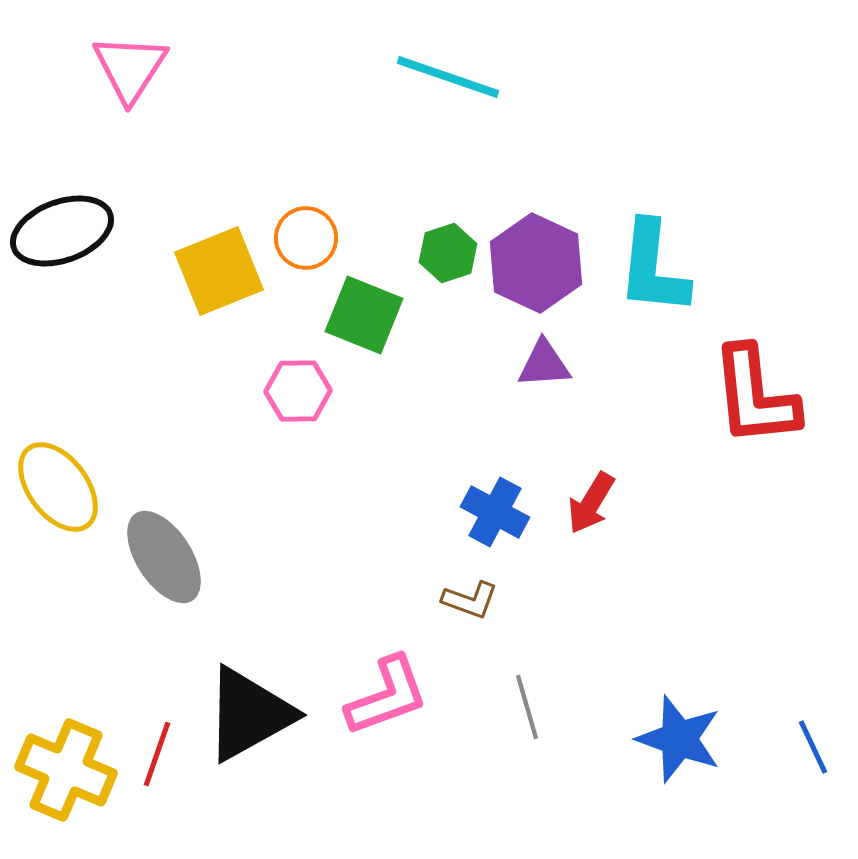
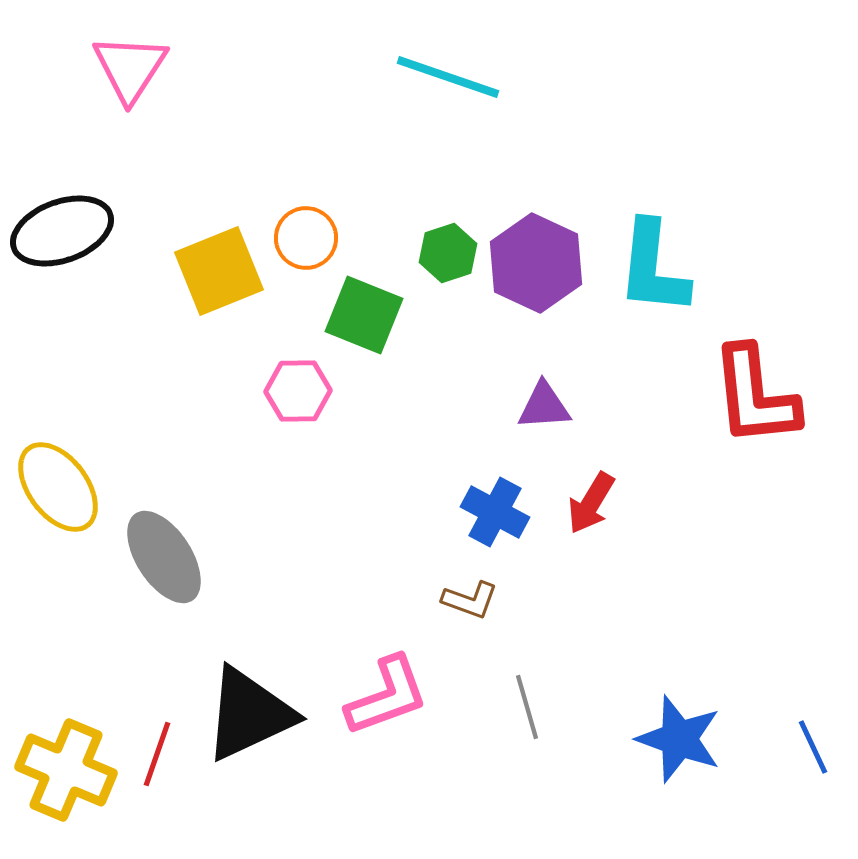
purple triangle: moved 42 px down
black triangle: rotated 4 degrees clockwise
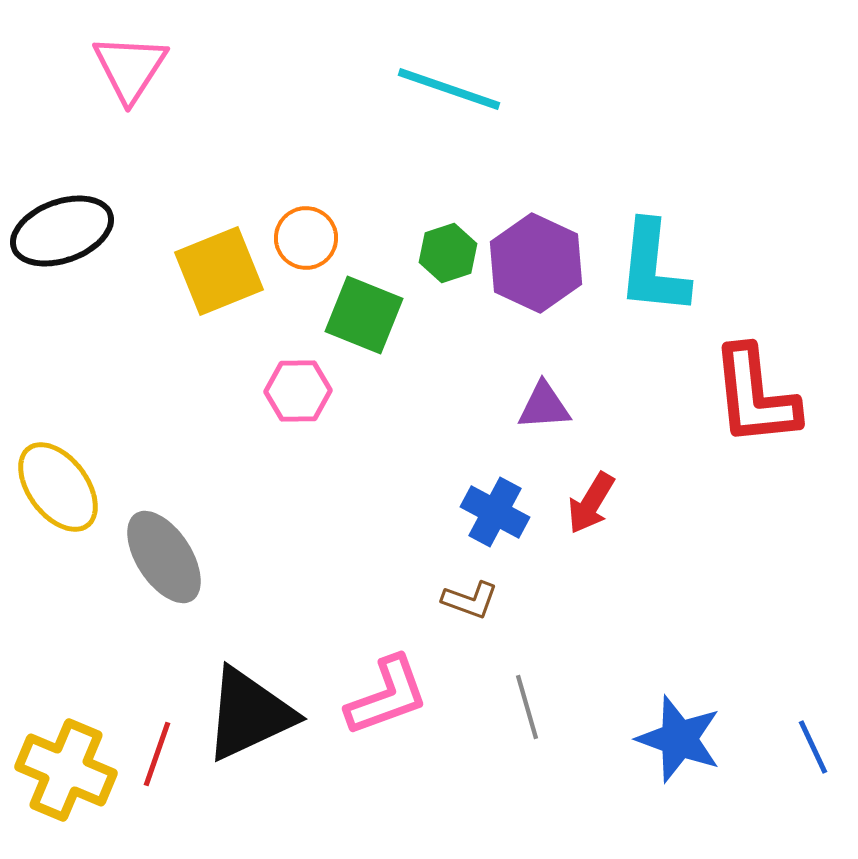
cyan line: moved 1 px right, 12 px down
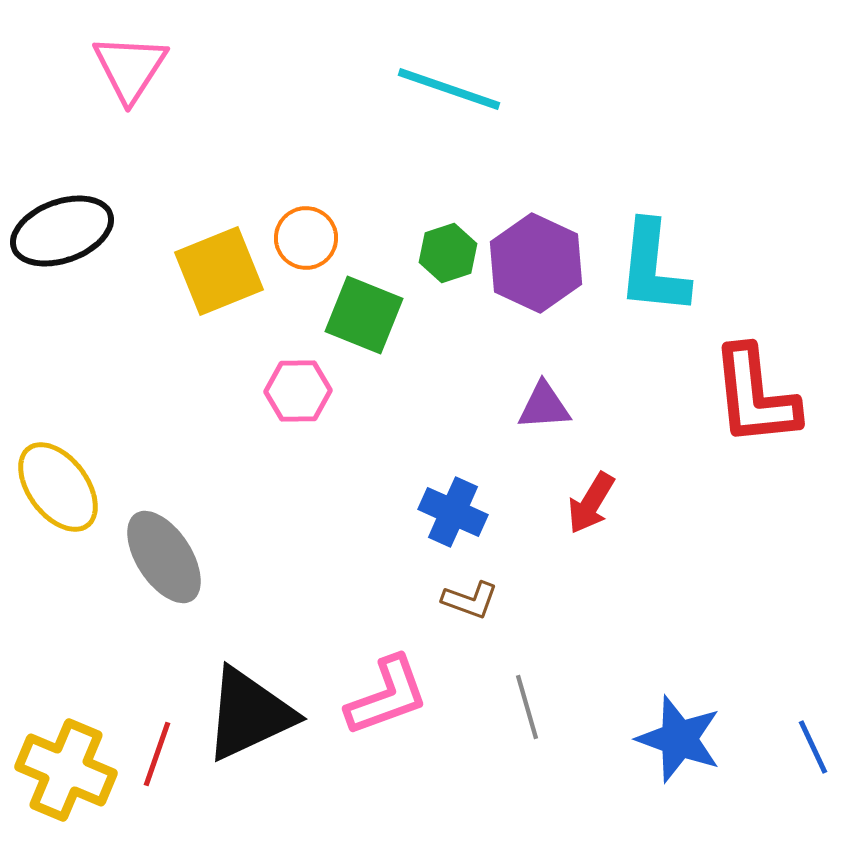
blue cross: moved 42 px left; rotated 4 degrees counterclockwise
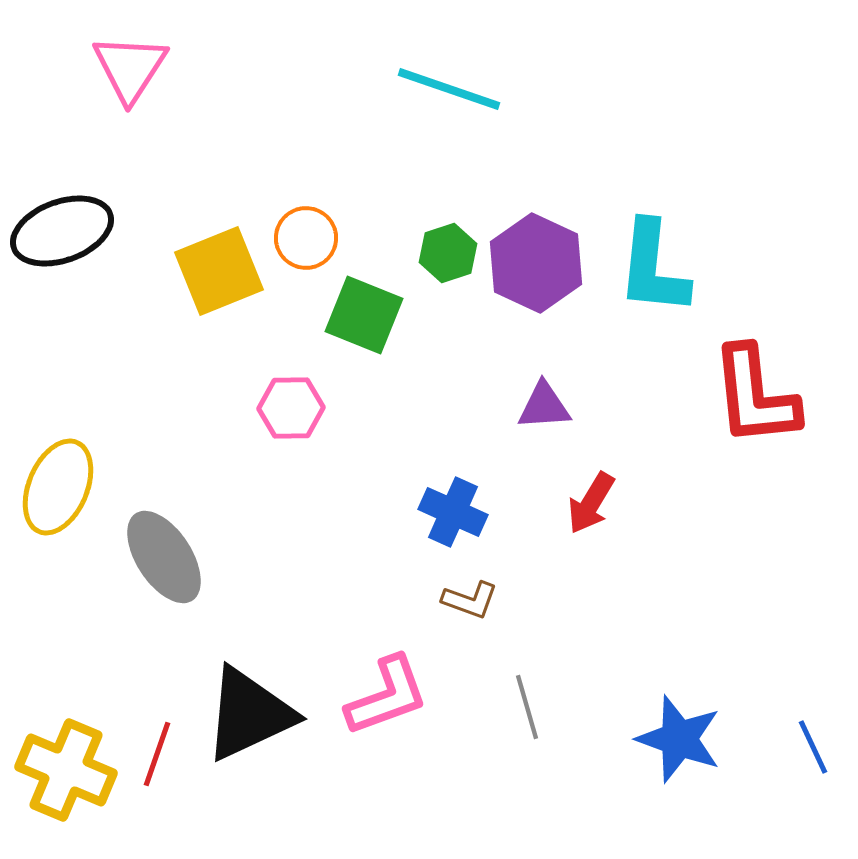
pink hexagon: moved 7 px left, 17 px down
yellow ellipse: rotated 60 degrees clockwise
